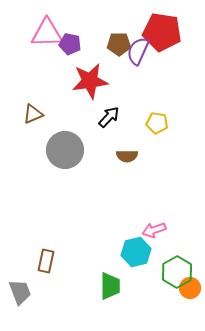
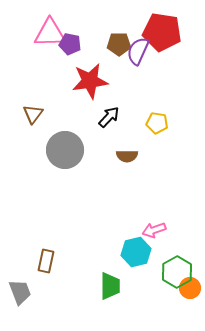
pink triangle: moved 3 px right
brown triangle: rotated 30 degrees counterclockwise
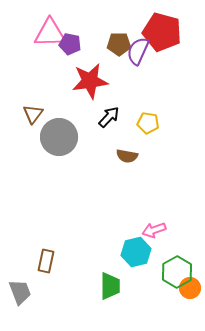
red pentagon: rotated 6 degrees clockwise
yellow pentagon: moved 9 px left
gray circle: moved 6 px left, 13 px up
brown semicircle: rotated 10 degrees clockwise
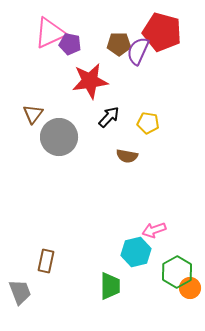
pink triangle: rotated 24 degrees counterclockwise
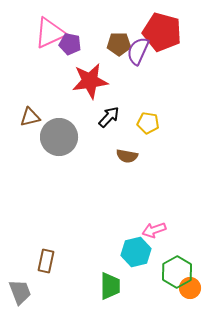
brown triangle: moved 3 px left, 3 px down; rotated 40 degrees clockwise
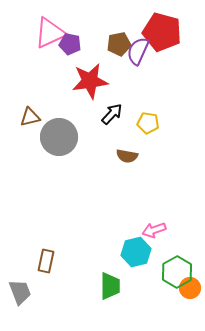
brown pentagon: rotated 10 degrees counterclockwise
black arrow: moved 3 px right, 3 px up
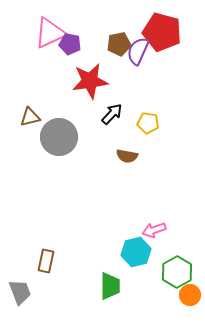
orange circle: moved 7 px down
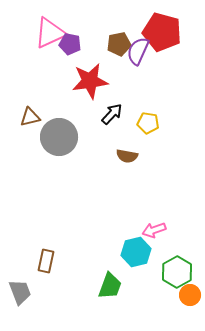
green trapezoid: rotated 20 degrees clockwise
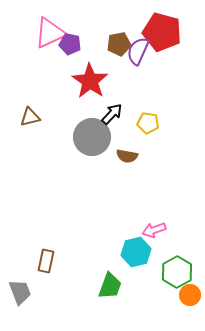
red star: rotated 30 degrees counterclockwise
gray circle: moved 33 px right
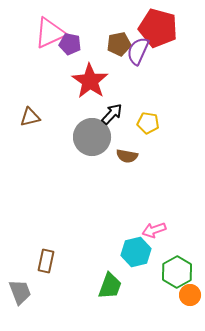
red pentagon: moved 4 px left, 4 px up
